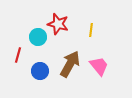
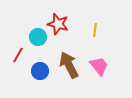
yellow line: moved 4 px right
red line: rotated 14 degrees clockwise
brown arrow: moved 1 px left, 1 px down; rotated 56 degrees counterclockwise
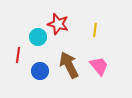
red line: rotated 21 degrees counterclockwise
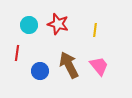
cyan circle: moved 9 px left, 12 px up
red line: moved 1 px left, 2 px up
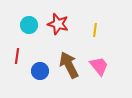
red line: moved 3 px down
